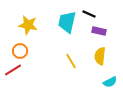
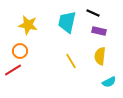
black line: moved 4 px right, 1 px up
cyan semicircle: moved 1 px left
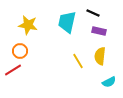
yellow line: moved 7 px right
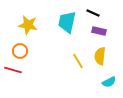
red line: rotated 48 degrees clockwise
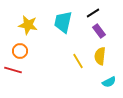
black line: rotated 56 degrees counterclockwise
cyan trapezoid: moved 4 px left
purple rectangle: rotated 40 degrees clockwise
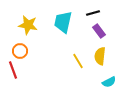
black line: rotated 16 degrees clockwise
red line: rotated 54 degrees clockwise
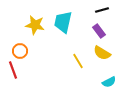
black line: moved 9 px right, 3 px up
yellow star: moved 7 px right
yellow semicircle: moved 2 px right, 3 px up; rotated 66 degrees counterclockwise
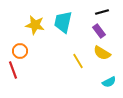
black line: moved 2 px down
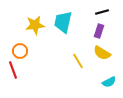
yellow star: rotated 18 degrees counterclockwise
purple rectangle: rotated 56 degrees clockwise
